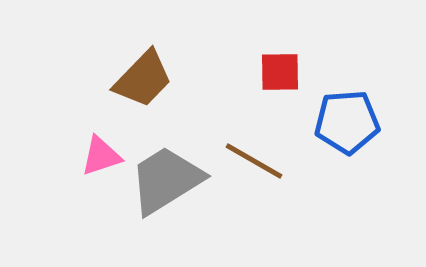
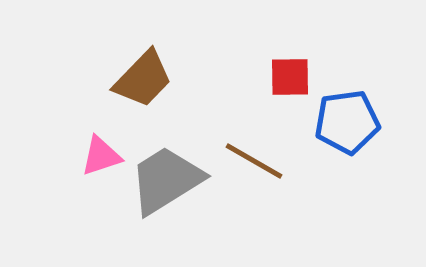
red square: moved 10 px right, 5 px down
blue pentagon: rotated 4 degrees counterclockwise
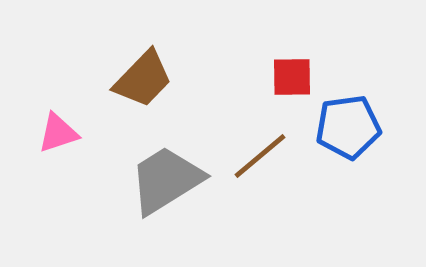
red square: moved 2 px right
blue pentagon: moved 1 px right, 5 px down
pink triangle: moved 43 px left, 23 px up
brown line: moved 6 px right, 5 px up; rotated 70 degrees counterclockwise
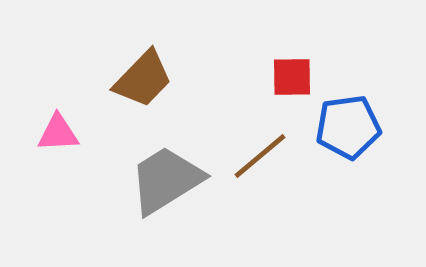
pink triangle: rotated 15 degrees clockwise
